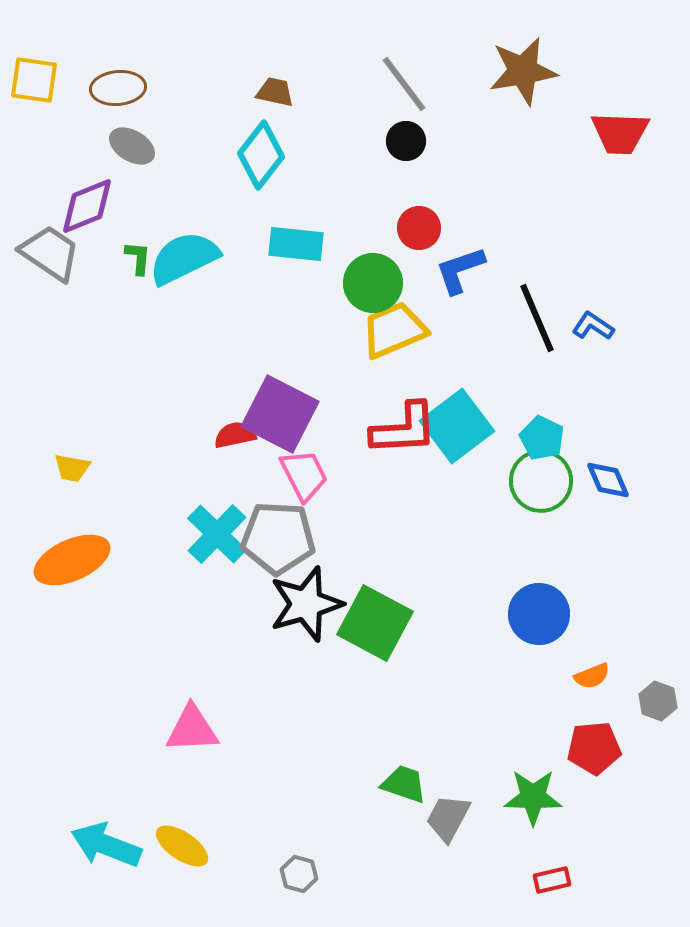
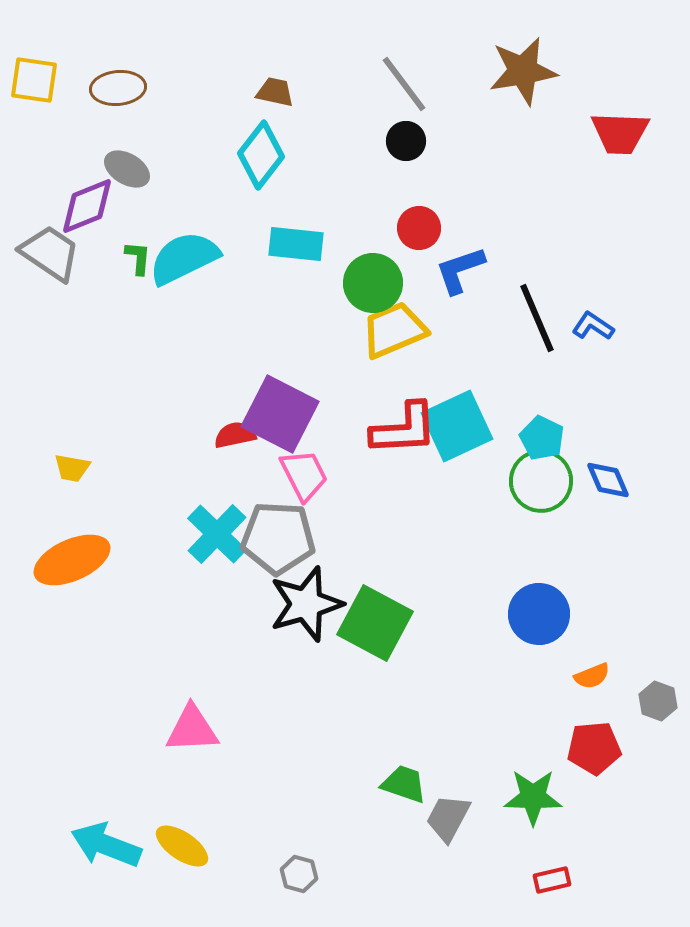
gray ellipse at (132, 146): moved 5 px left, 23 px down
cyan square at (457, 426): rotated 12 degrees clockwise
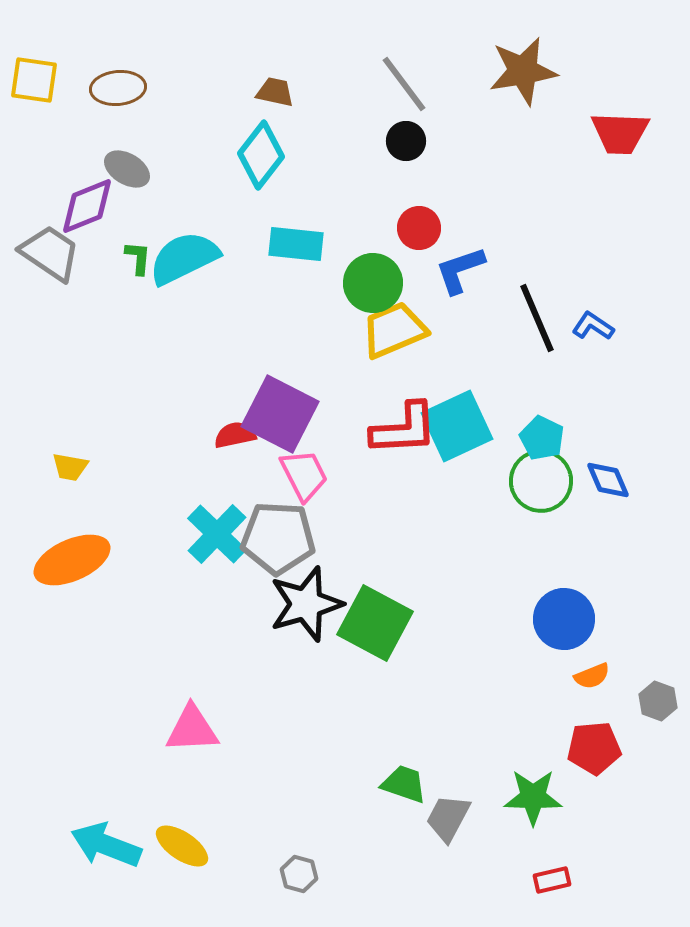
yellow trapezoid at (72, 468): moved 2 px left, 1 px up
blue circle at (539, 614): moved 25 px right, 5 px down
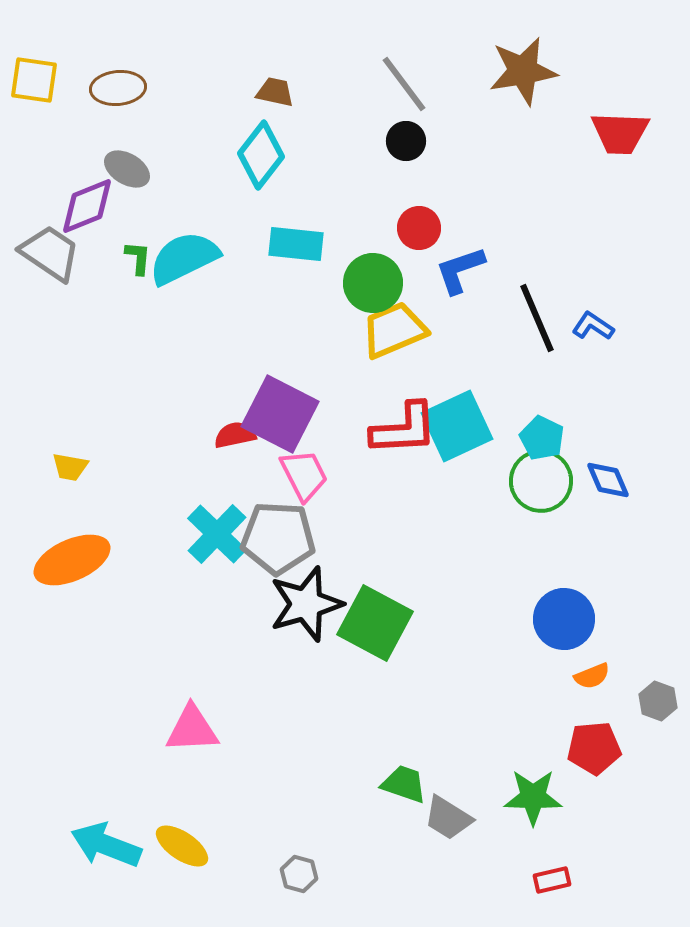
gray trapezoid at (448, 818): rotated 86 degrees counterclockwise
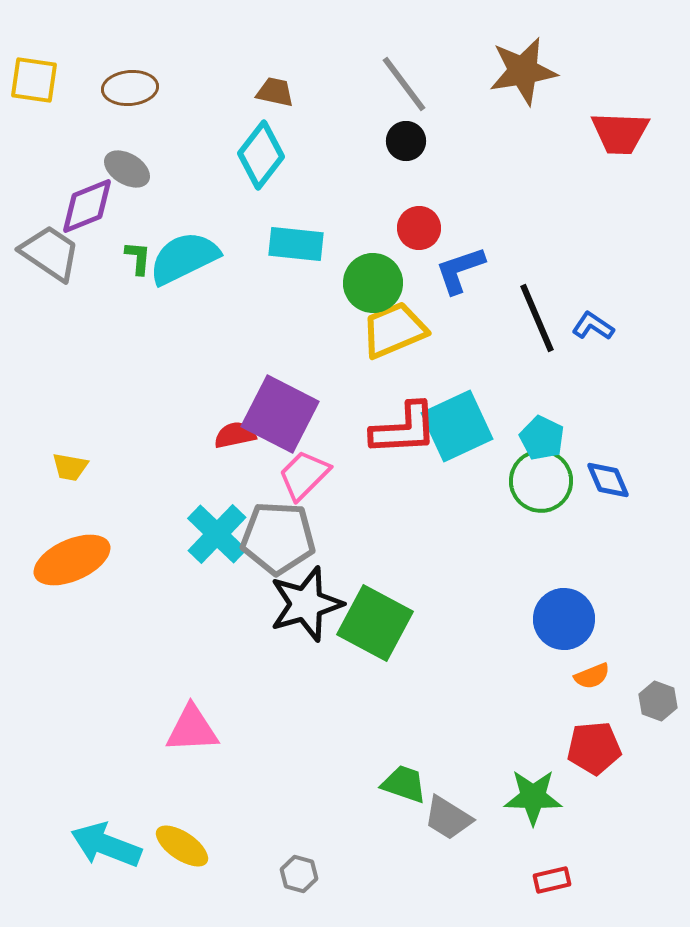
brown ellipse at (118, 88): moved 12 px right
pink trapezoid at (304, 475): rotated 108 degrees counterclockwise
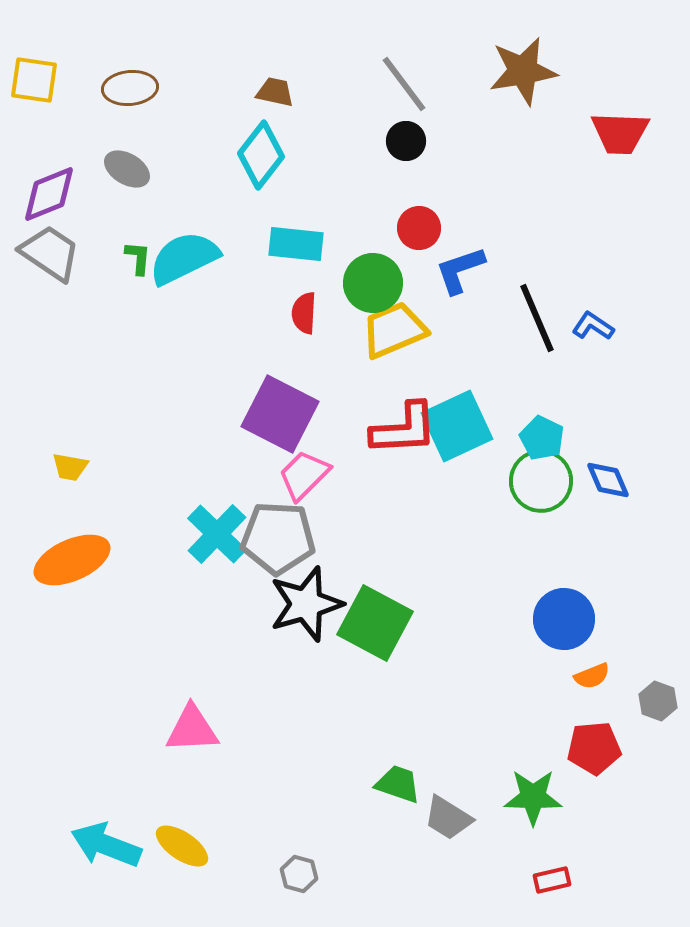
purple diamond at (87, 206): moved 38 px left, 12 px up
red semicircle at (235, 435): moved 69 px right, 122 px up; rotated 75 degrees counterclockwise
green trapezoid at (404, 784): moved 6 px left
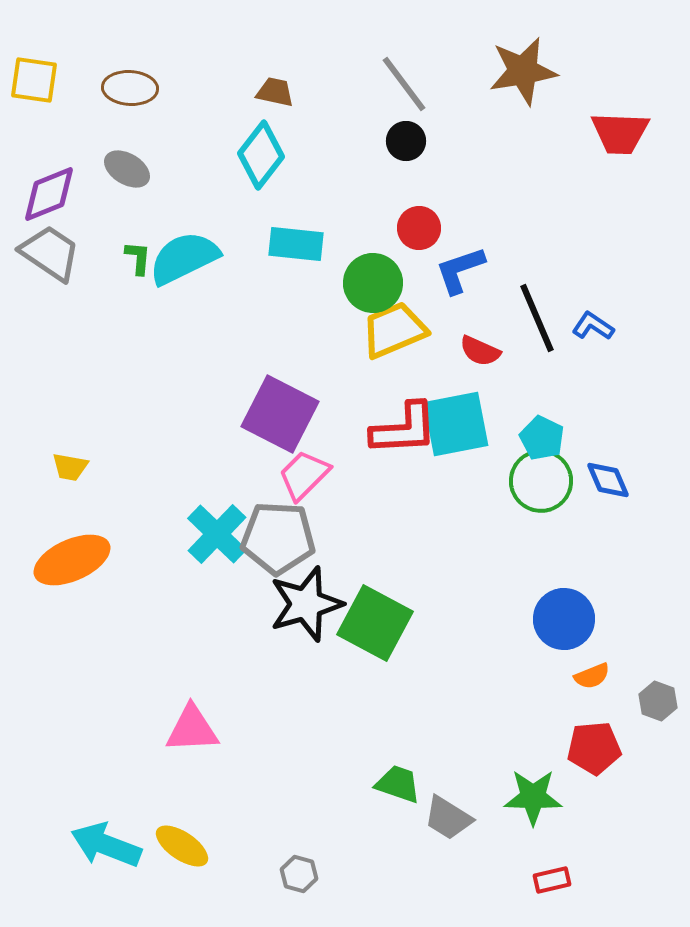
brown ellipse at (130, 88): rotated 8 degrees clockwise
red semicircle at (304, 313): moved 176 px right, 38 px down; rotated 69 degrees counterclockwise
cyan square at (457, 426): moved 1 px left, 2 px up; rotated 14 degrees clockwise
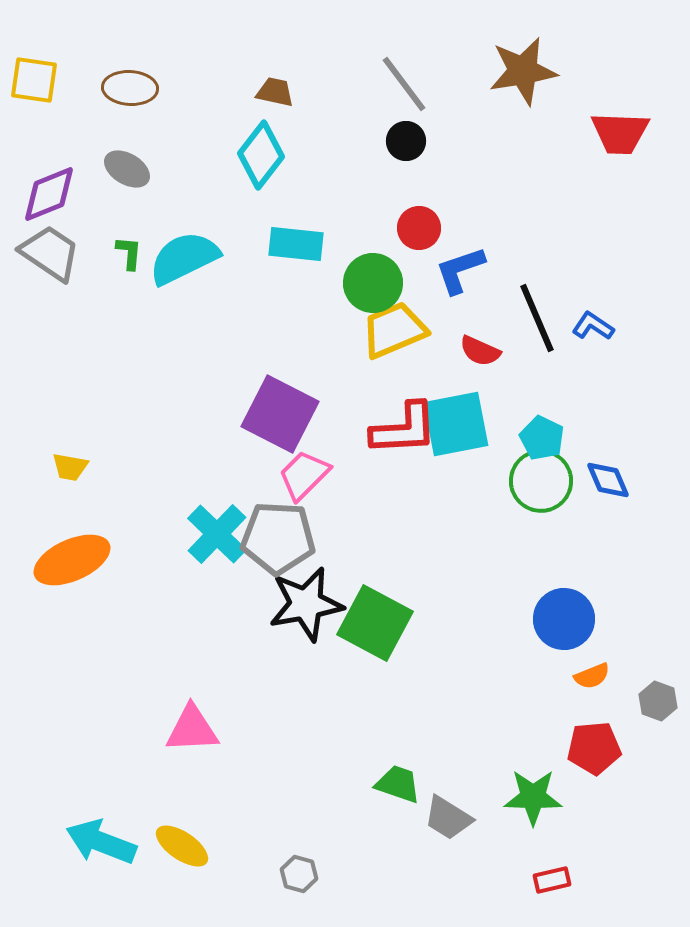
green L-shape at (138, 258): moved 9 px left, 5 px up
black star at (306, 604): rotated 6 degrees clockwise
cyan arrow at (106, 845): moved 5 px left, 3 px up
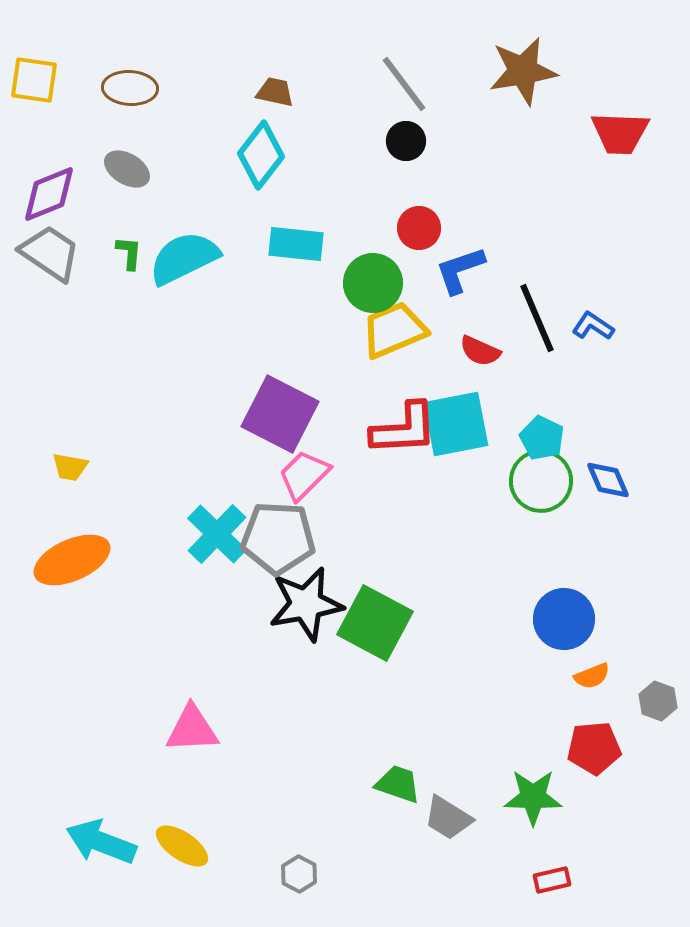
gray hexagon at (299, 874): rotated 12 degrees clockwise
